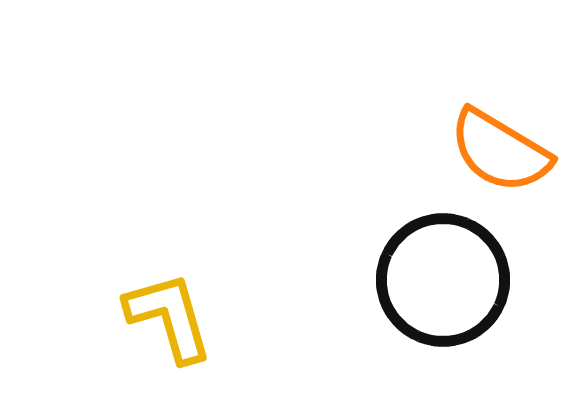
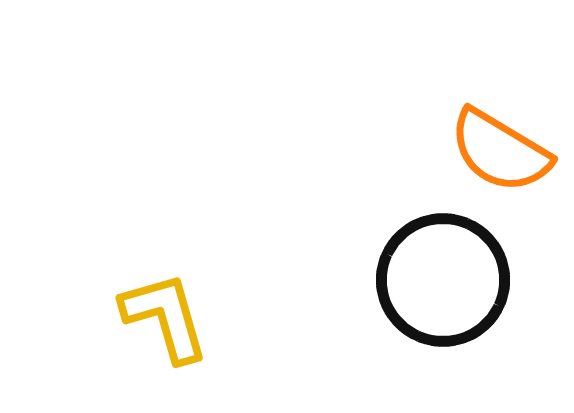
yellow L-shape: moved 4 px left
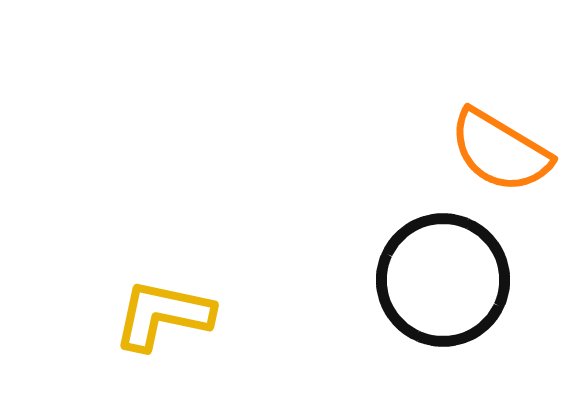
yellow L-shape: moved 2 px left, 2 px up; rotated 62 degrees counterclockwise
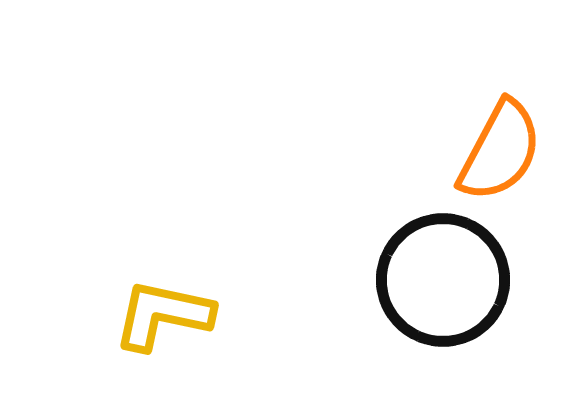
orange semicircle: rotated 93 degrees counterclockwise
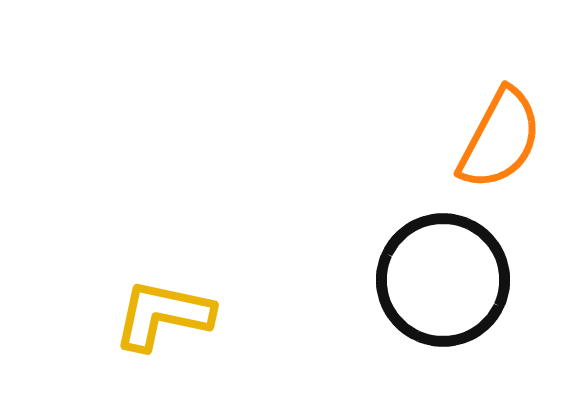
orange semicircle: moved 12 px up
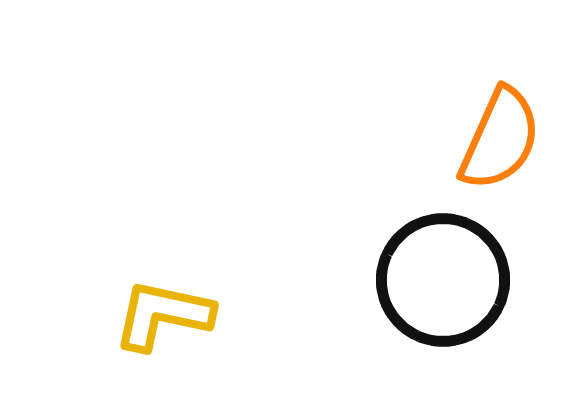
orange semicircle: rotated 4 degrees counterclockwise
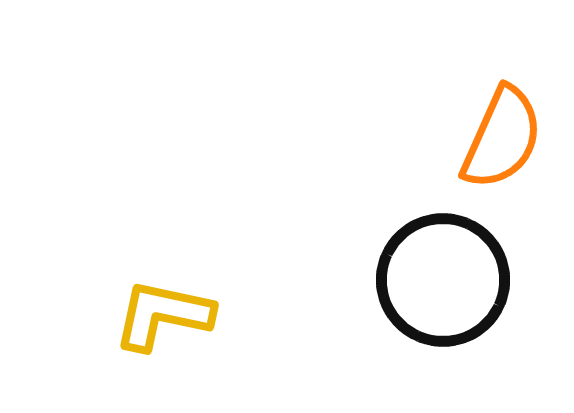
orange semicircle: moved 2 px right, 1 px up
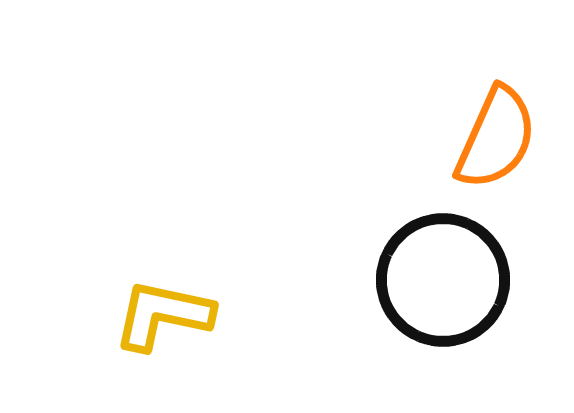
orange semicircle: moved 6 px left
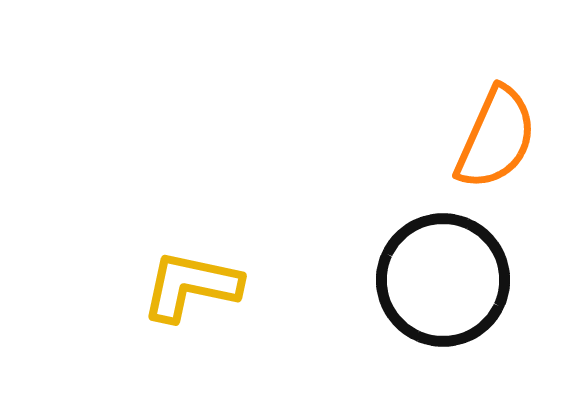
yellow L-shape: moved 28 px right, 29 px up
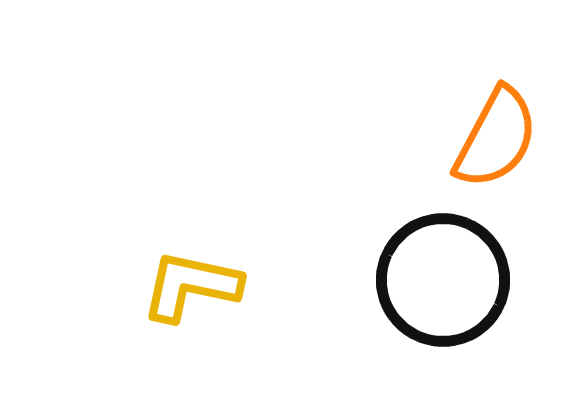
orange semicircle: rotated 4 degrees clockwise
